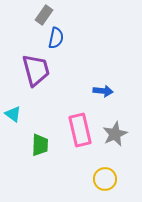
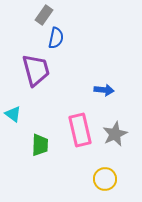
blue arrow: moved 1 px right, 1 px up
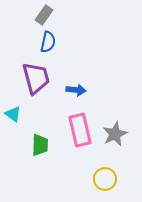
blue semicircle: moved 8 px left, 4 px down
purple trapezoid: moved 8 px down
blue arrow: moved 28 px left
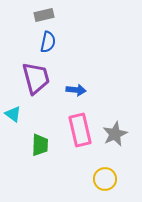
gray rectangle: rotated 42 degrees clockwise
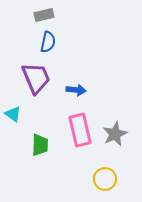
purple trapezoid: rotated 8 degrees counterclockwise
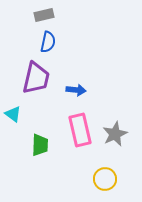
purple trapezoid: rotated 36 degrees clockwise
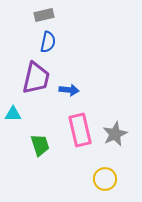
blue arrow: moved 7 px left
cyan triangle: rotated 36 degrees counterclockwise
green trapezoid: rotated 20 degrees counterclockwise
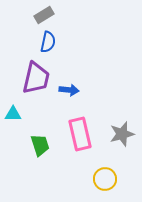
gray rectangle: rotated 18 degrees counterclockwise
pink rectangle: moved 4 px down
gray star: moved 7 px right; rotated 10 degrees clockwise
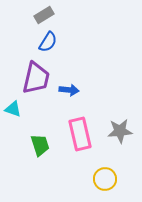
blue semicircle: rotated 20 degrees clockwise
cyan triangle: moved 5 px up; rotated 18 degrees clockwise
gray star: moved 2 px left, 3 px up; rotated 10 degrees clockwise
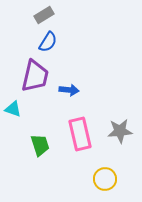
purple trapezoid: moved 1 px left, 2 px up
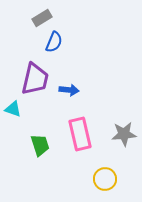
gray rectangle: moved 2 px left, 3 px down
blue semicircle: moved 6 px right; rotated 10 degrees counterclockwise
purple trapezoid: moved 3 px down
gray star: moved 4 px right, 3 px down
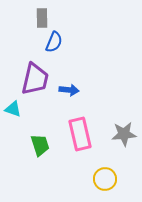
gray rectangle: rotated 60 degrees counterclockwise
